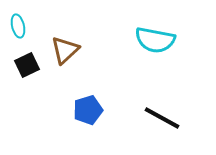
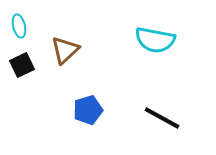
cyan ellipse: moved 1 px right
black square: moved 5 px left
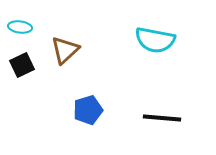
cyan ellipse: moved 1 px right, 1 px down; rotated 70 degrees counterclockwise
black line: rotated 24 degrees counterclockwise
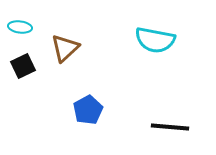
brown triangle: moved 2 px up
black square: moved 1 px right, 1 px down
blue pentagon: rotated 12 degrees counterclockwise
black line: moved 8 px right, 9 px down
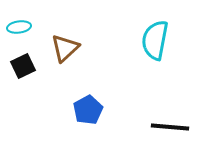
cyan ellipse: moved 1 px left; rotated 15 degrees counterclockwise
cyan semicircle: rotated 90 degrees clockwise
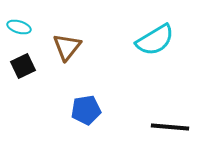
cyan ellipse: rotated 25 degrees clockwise
cyan semicircle: rotated 132 degrees counterclockwise
brown triangle: moved 2 px right, 1 px up; rotated 8 degrees counterclockwise
blue pentagon: moved 2 px left; rotated 20 degrees clockwise
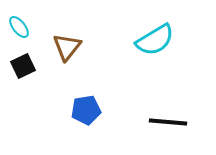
cyan ellipse: rotated 35 degrees clockwise
black line: moved 2 px left, 5 px up
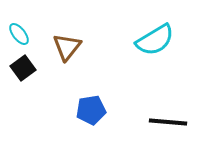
cyan ellipse: moved 7 px down
black square: moved 2 px down; rotated 10 degrees counterclockwise
blue pentagon: moved 5 px right
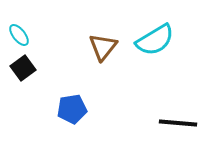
cyan ellipse: moved 1 px down
brown triangle: moved 36 px right
blue pentagon: moved 19 px left, 1 px up
black line: moved 10 px right, 1 px down
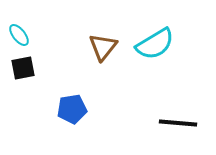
cyan semicircle: moved 4 px down
black square: rotated 25 degrees clockwise
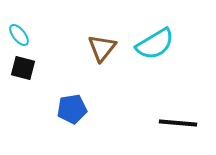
brown triangle: moved 1 px left, 1 px down
black square: rotated 25 degrees clockwise
